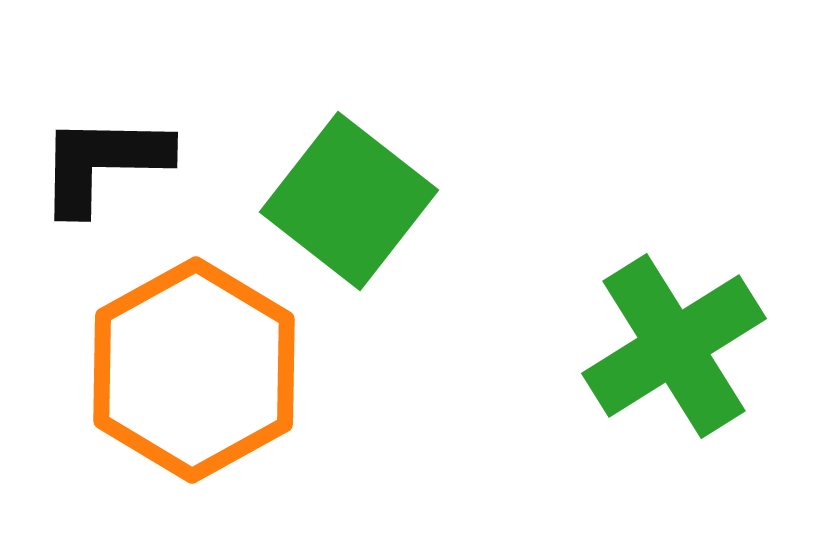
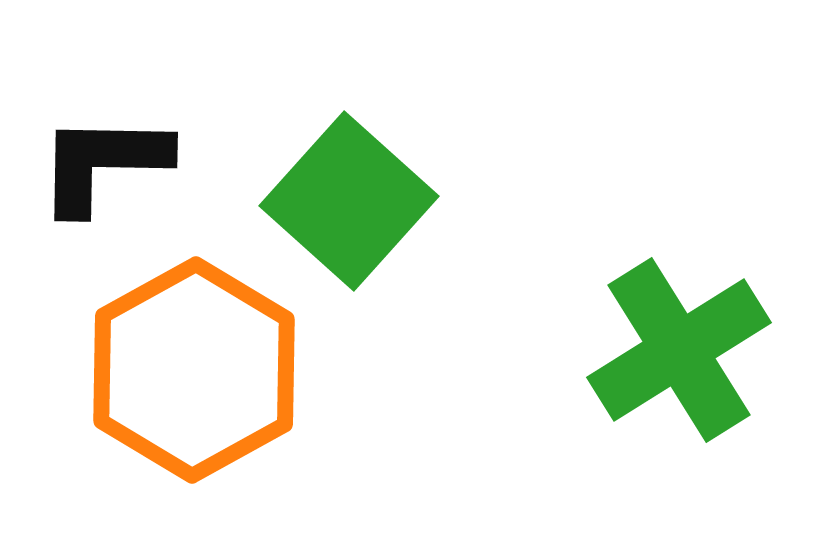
green square: rotated 4 degrees clockwise
green cross: moved 5 px right, 4 px down
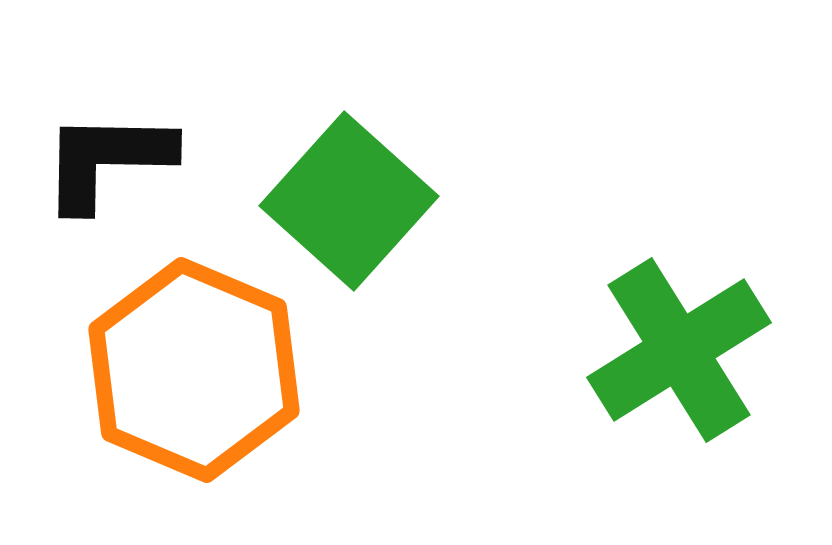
black L-shape: moved 4 px right, 3 px up
orange hexagon: rotated 8 degrees counterclockwise
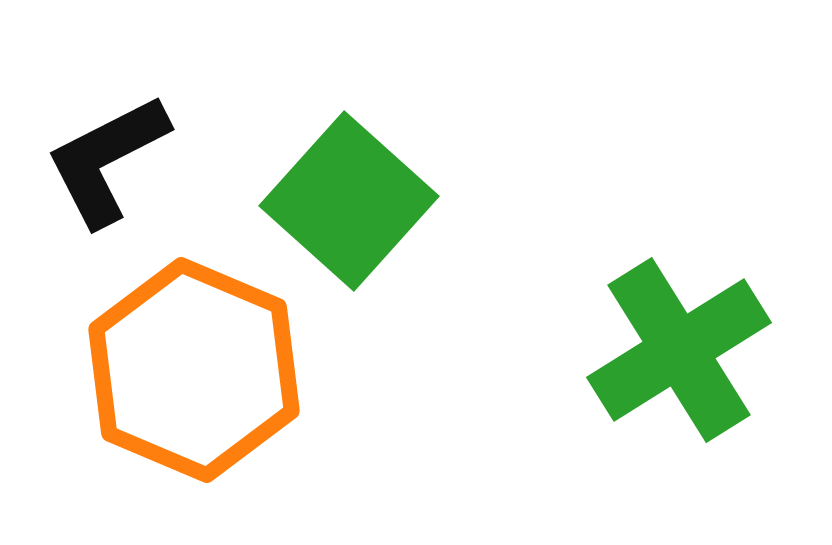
black L-shape: rotated 28 degrees counterclockwise
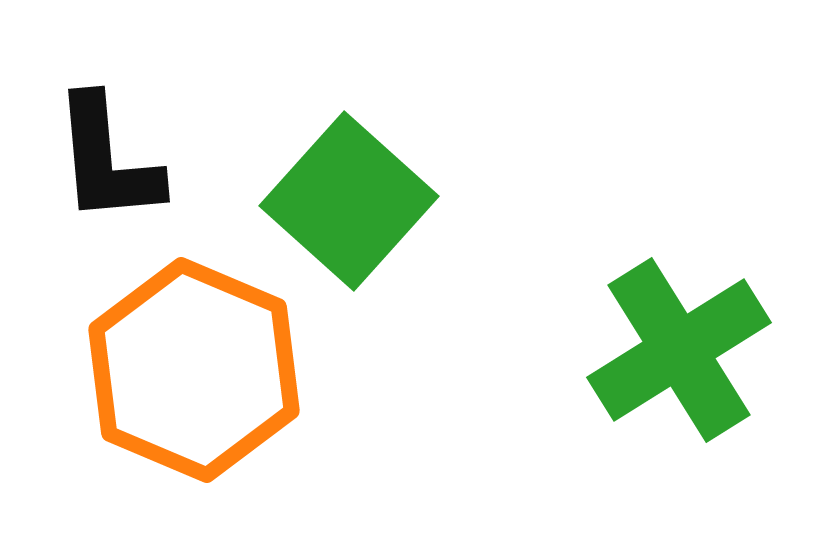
black L-shape: rotated 68 degrees counterclockwise
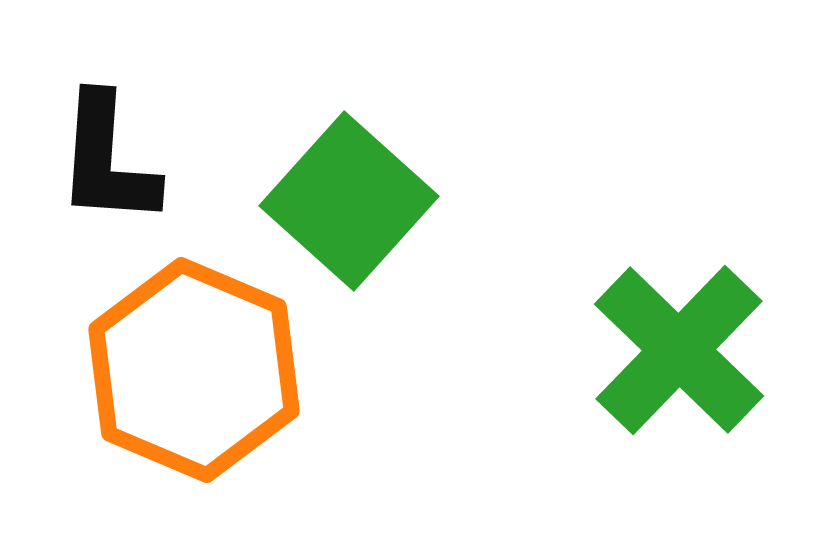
black L-shape: rotated 9 degrees clockwise
green cross: rotated 14 degrees counterclockwise
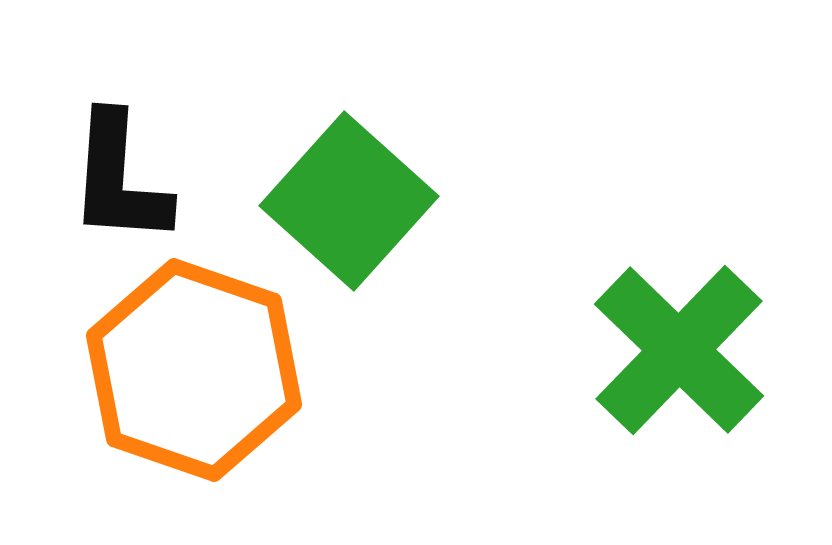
black L-shape: moved 12 px right, 19 px down
orange hexagon: rotated 4 degrees counterclockwise
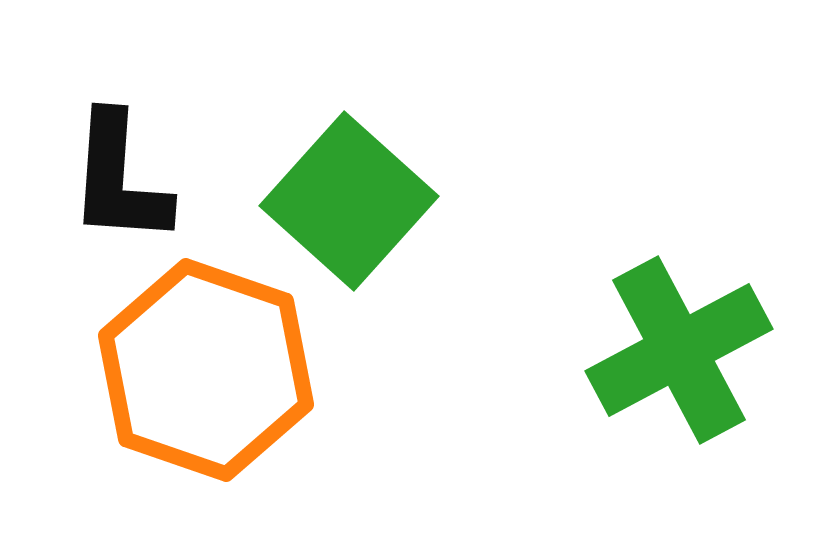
green cross: rotated 18 degrees clockwise
orange hexagon: moved 12 px right
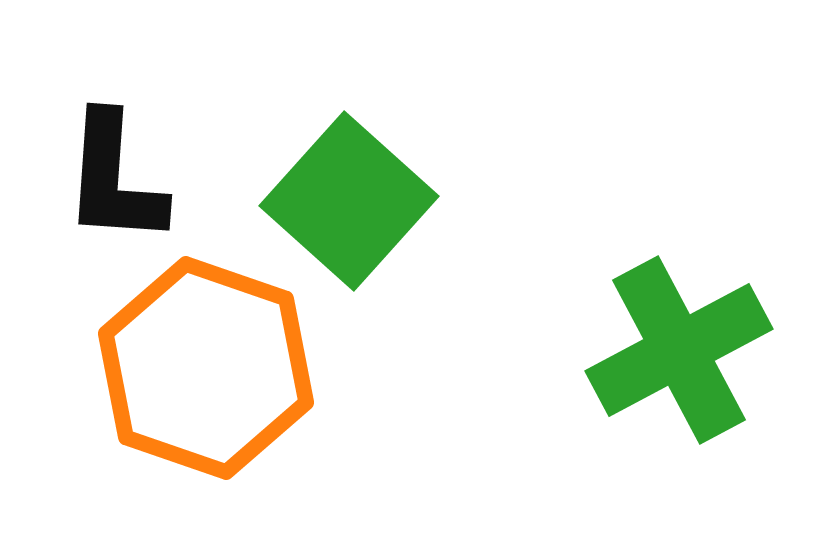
black L-shape: moved 5 px left
orange hexagon: moved 2 px up
